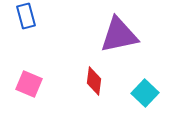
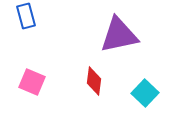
pink square: moved 3 px right, 2 px up
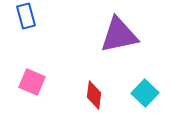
red diamond: moved 14 px down
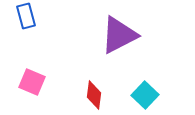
purple triangle: rotated 15 degrees counterclockwise
cyan square: moved 2 px down
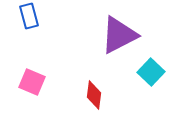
blue rectangle: moved 3 px right
cyan square: moved 6 px right, 23 px up
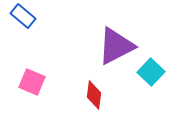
blue rectangle: moved 6 px left; rotated 35 degrees counterclockwise
purple triangle: moved 3 px left, 11 px down
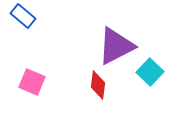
cyan square: moved 1 px left
red diamond: moved 4 px right, 10 px up
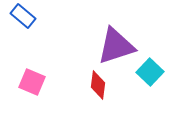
purple triangle: rotated 9 degrees clockwise
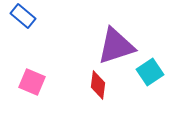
cyan square: rotated 12 degrees clockwise
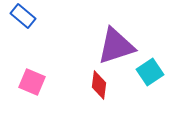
red diamond: moved 1 px right
